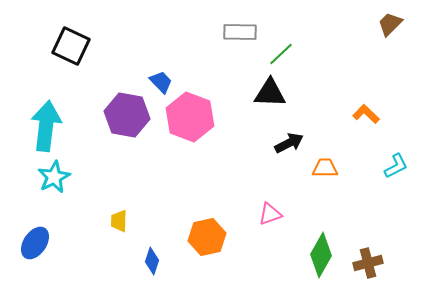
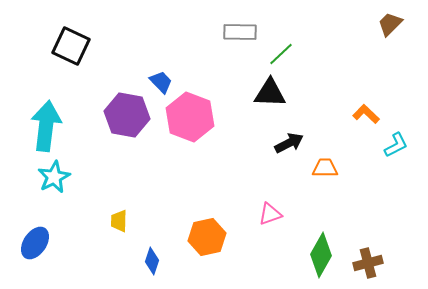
cyan L-shape: moved 21 px up
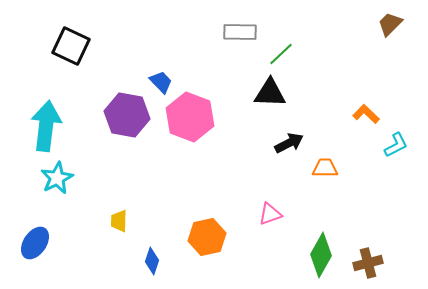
cyan star: moved 3 px right, 1 px down
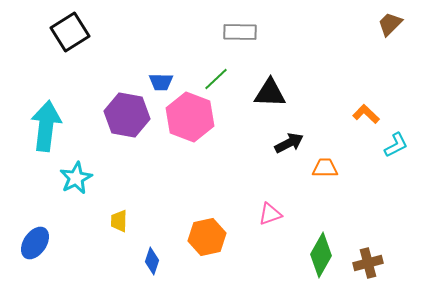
black square: moved 1 px left, 14 px up; rotated 33 degrees clockwise
green line: moved 65 px left, 25 px down
blue trapezoid: rotated 135 degrees clockwise
cyan star: moved 19 px right
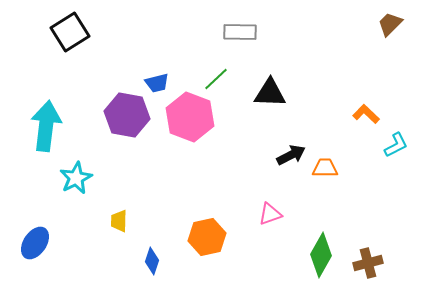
blue trapezoid: moved 4 px left, 1 px down; rotated 15 degrees counterclockwise
black arrow: moved 2 px right, 12 px down
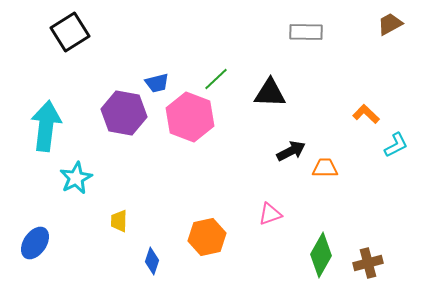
brown trapezoid: rotated 16 degrees clockwise
gray rectangle: moved 66 px right
purple hexagon: moved 3 px left, 2 px up
black arrow: moved 4 px up
